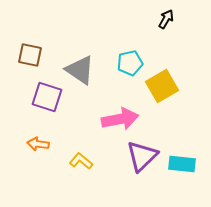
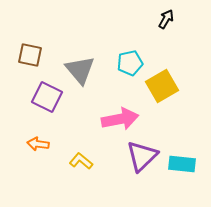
gray triangle: rotated 16 degrees clockwise
purple square: rotated 8 degrees clockwise
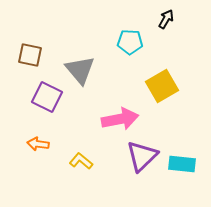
cyan pentagon: moved 21 px up; rotated 15 degrees clockwise
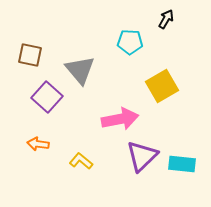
purple square: rotated 16 degrees clockwise
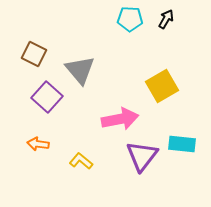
cyan pentagon: moved 23 px up
brown square: moved 4 px right, 1 px up; rotated 15 degrees clockwise
purple triangle: rotated 8 degrees counterclockwise
cyan rectangle: moved 20 px up
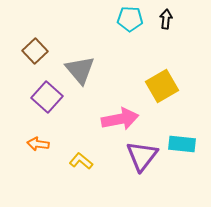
black arrow: rotated 24 degrees counterclockwise
brown square: moved 1 px right, 3 px up; rotated 20 degrees clockwise
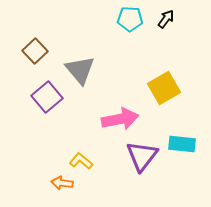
black arrow: rotated 30 degrees clockwise
yellow square: moved 2 px right, 2 px down
purple square: rotated 8 degrees clockwise
orange arrow: moved 24 px right, 39 px down
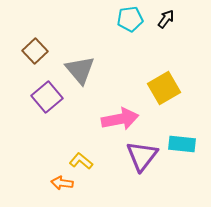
cyan pentagon: rotated 10 degrees counterclockwise
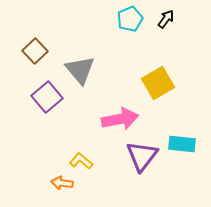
cyan pentagon: rotated 15 degrees counterclockwise
yellow square: moved 6 px left, 5 px up
